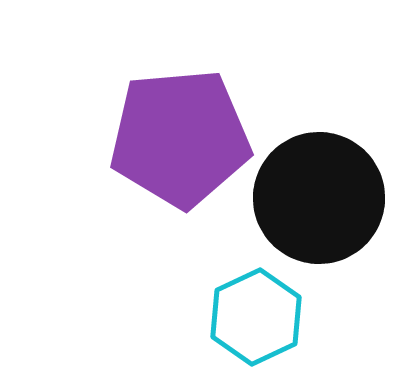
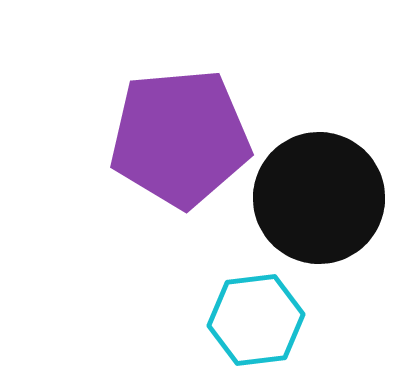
cyan hexagon: moved 3 px down; rotated 18 degrees clockwise
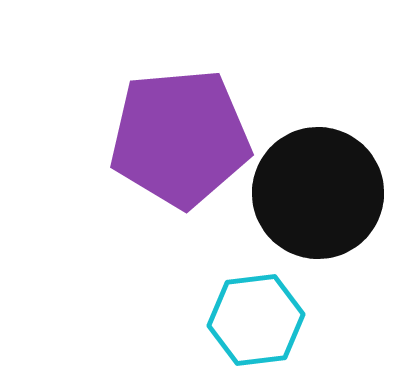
black circle: moved 1 px left, 5 px up
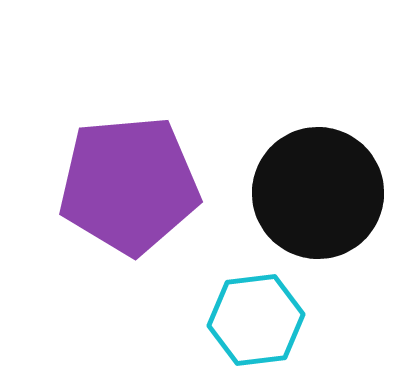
purple pentagon: moved 51 px left, 47 px down
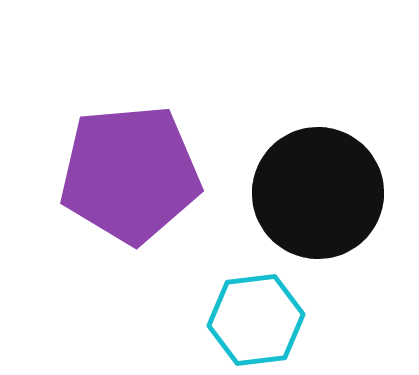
purple pentagon: moved 1 px right, 11 px up
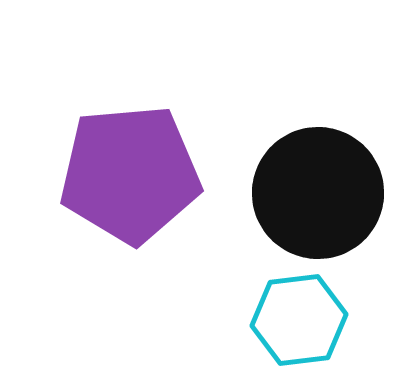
cyan hexagon: moved 43 px right
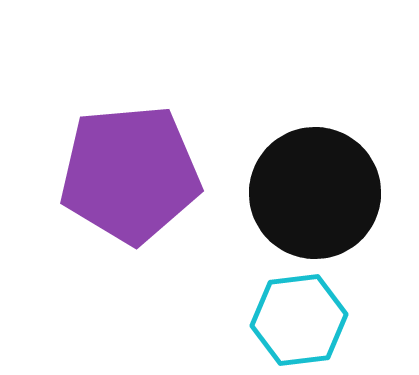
black circle: moved 3 px left
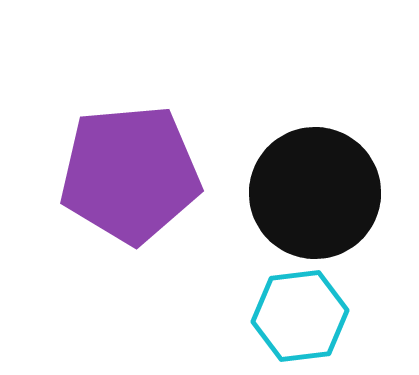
cyan hexagon: moved 1 px right, 4 px up
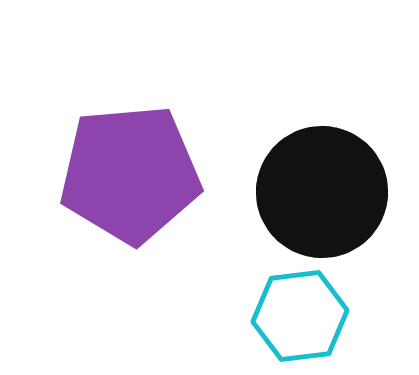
black circle: moved 7 px right, 1 px up
